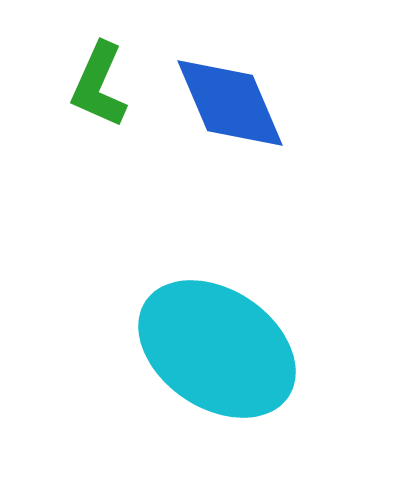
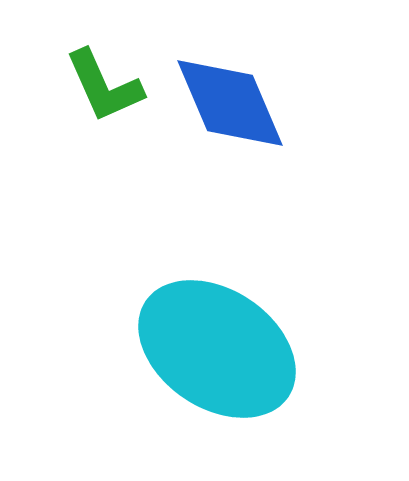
green L-shape: moved 5 px right, 1 px down; rotated 48 degrees counterclockwise
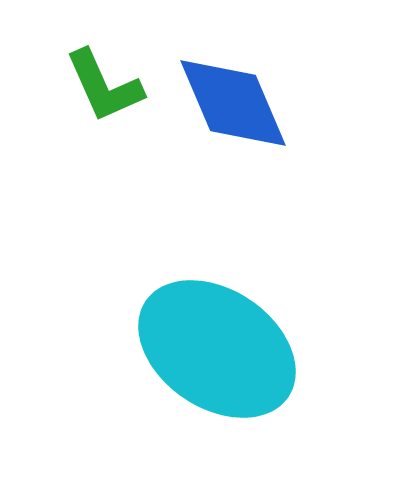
blue diamond: moved 3 px right
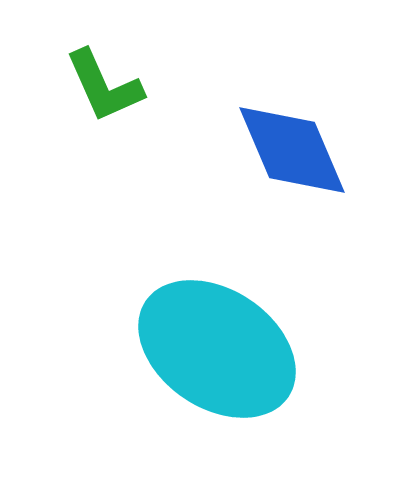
blue diamond: moved 59 px right, 47 px down
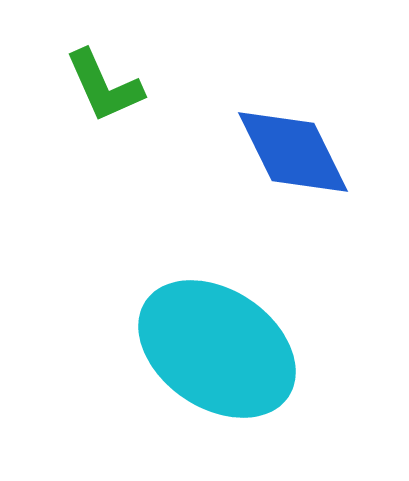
blue diamond: moved 1 px right, 2 px down; rotated 3 degrees counterclockwise
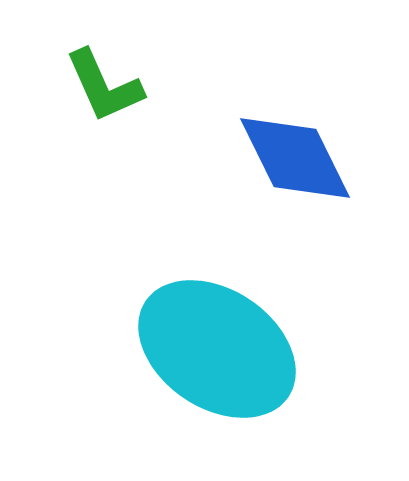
blue diamond: moved 2 px right, 6 px down
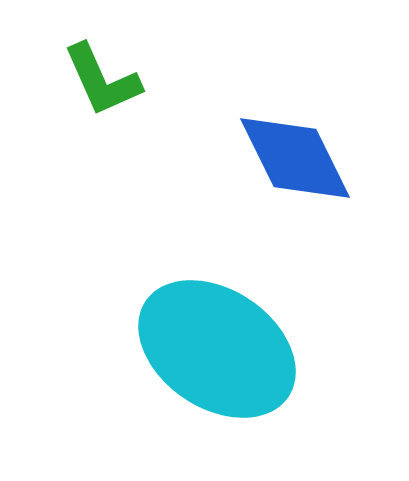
green L-shape: moved 2 px left, 6 px up
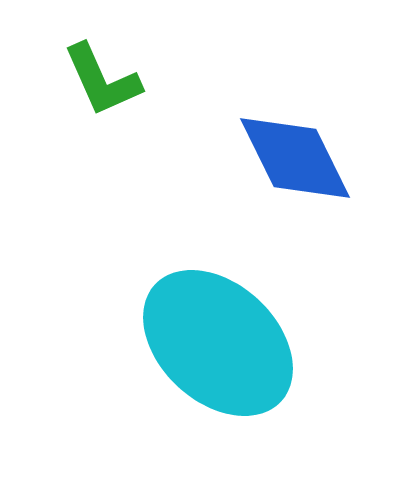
cyan ellipse: moved 1 px right, 6 px up; rotated 9 degrees clockwise
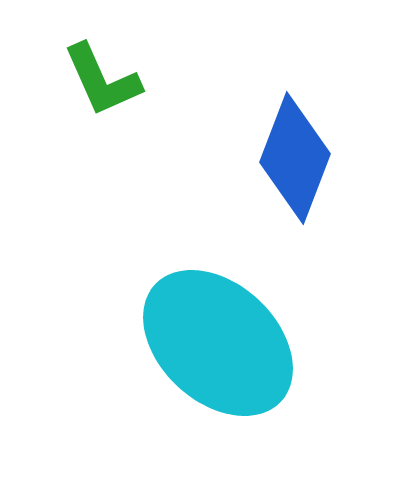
blue diamond: rotated 47 degrees clockwise
